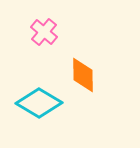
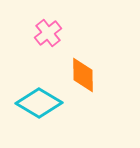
pink cross: moved 4 px right, 1 px down; rotated 12 degrees clockwise
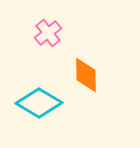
orange diamond: moved 3 px right
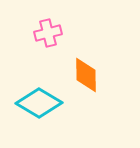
pink cross: rotated 24 degrees clockwise
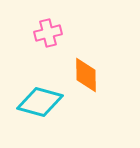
cyan diamond: moved 1 px right, 1 px up; rotated 15 degrees counterclockwise
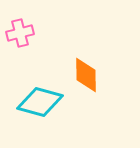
pink cross: moved 28 px left
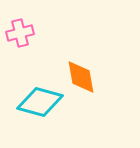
orange diamond: moved 5 px left, 2 px down; rotated 9 degrees counterclockwise
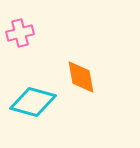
cyan diamond: moved 7 px left
